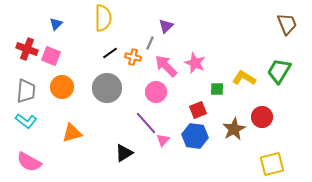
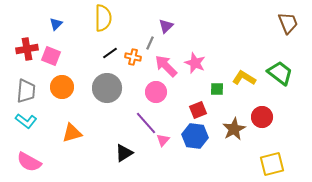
brown trapezoid: moved 1 px right, 1 px up
red cross: rotated 30 degrees counterclockwise
green trapezoid: moved 1 px right, 2 px down; rotated 96 degrees clockwise
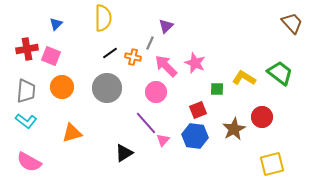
brown trapezoid: moved 4 px right; rotated 20 degrees counterclockwise
